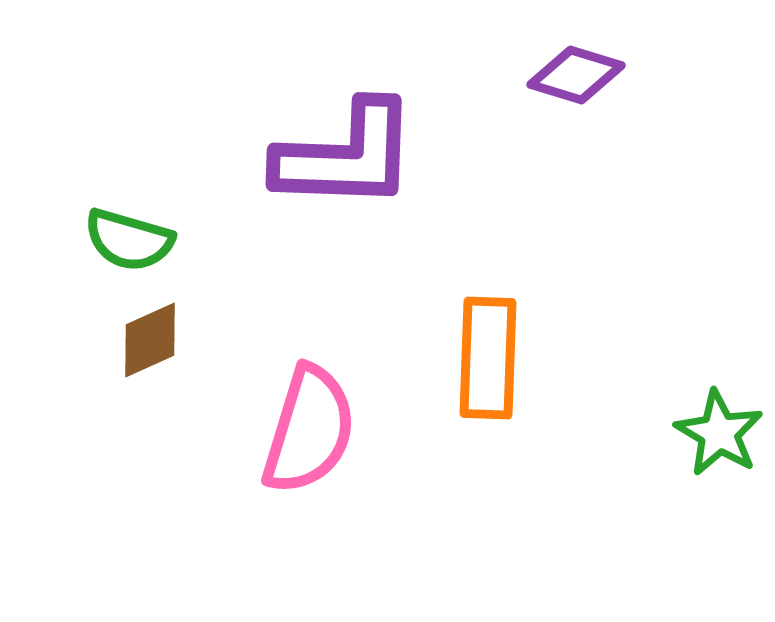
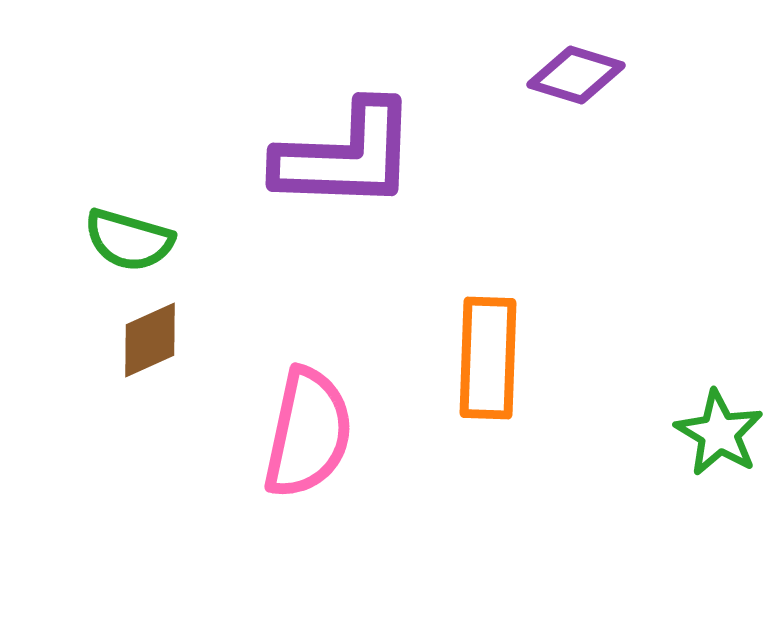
pink semicircle: moved 1 px left, 3 px down; rotated 5 degrees counterclockwise
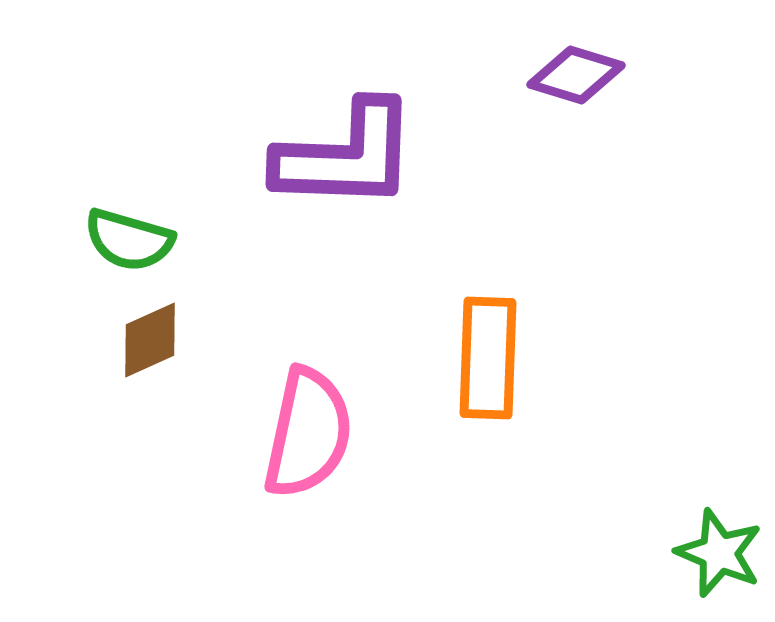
green star: moved 120 px down; rotated 8 degrees counterclockwise
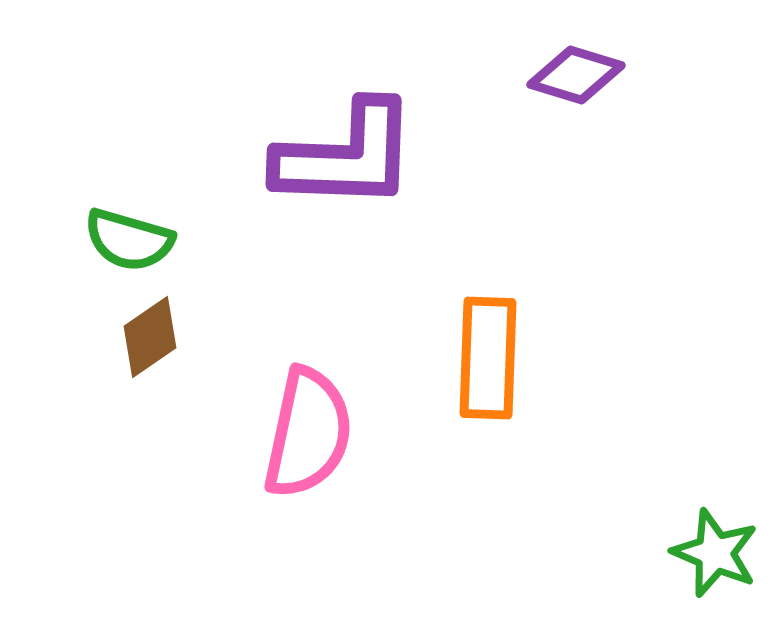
brown diamond: moved 3 px up; rotated 10 degrees counterclockwise
green star: moved 4 px left
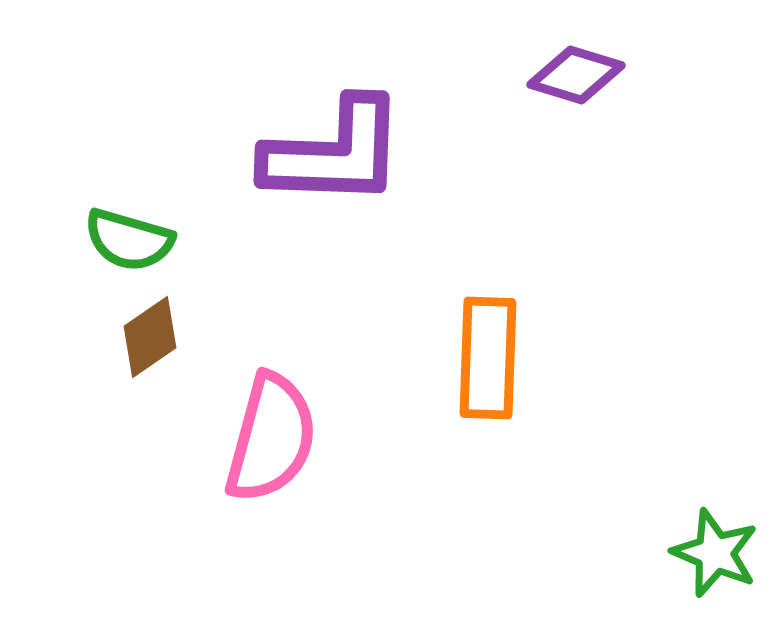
purple L-shape: moved 12 px left, 3 px up
pink semicircle: moved 37 px left, 5 px down; rotated 3 degrees clockwise
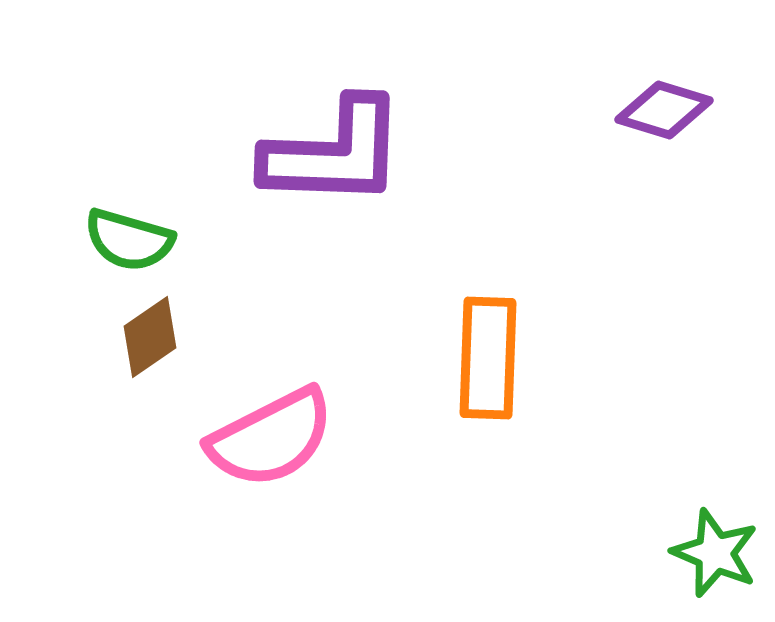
purple diamond: moved 88 px right, 35 px down
pink semicircle: rotated 48 degrees clockwise
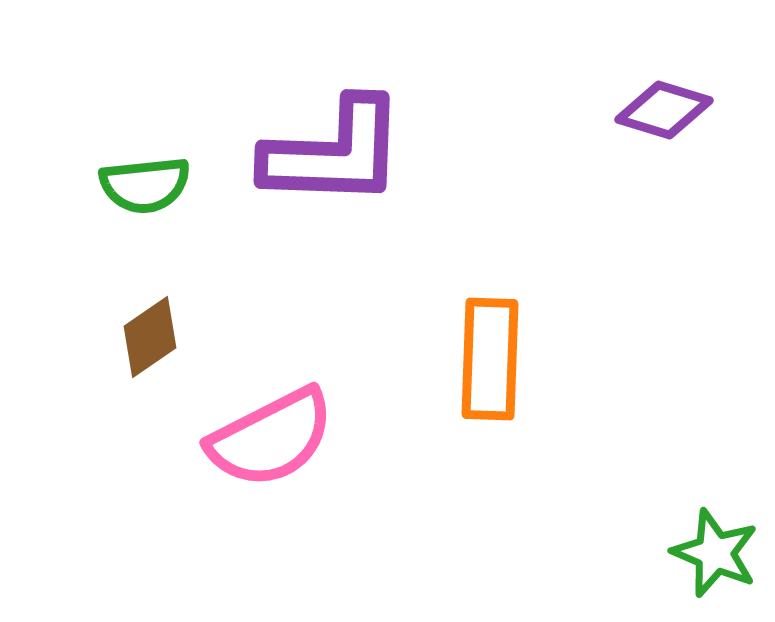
green semicircle: moved 16 px right, 55 px up; rotated 22 degrees counterclockwise
orange rectangle: moved 2 px right, 1 px down
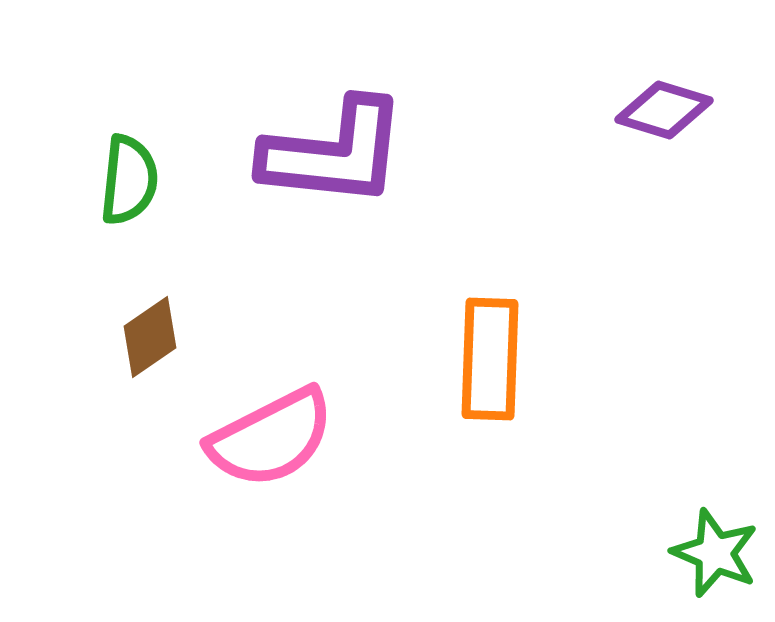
purple L-shape: rotated 4 degrees clockwise
green semicircle: moved 16 px left, 5 px up; rotated 78 degrees counterclockwise
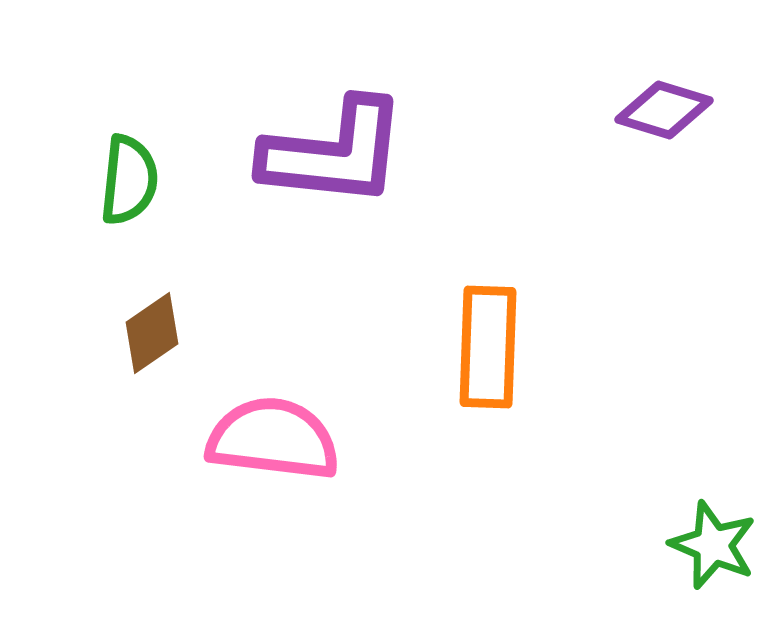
brown diamond: moved 2 px right, 4 px up
orange rectangle: moved 2 px left, 12 px up
pink semicircle: moved 2 px right, 1 px down; rotated 146 degrees counterclockwise
green star: moved 2 px left, 8 px up
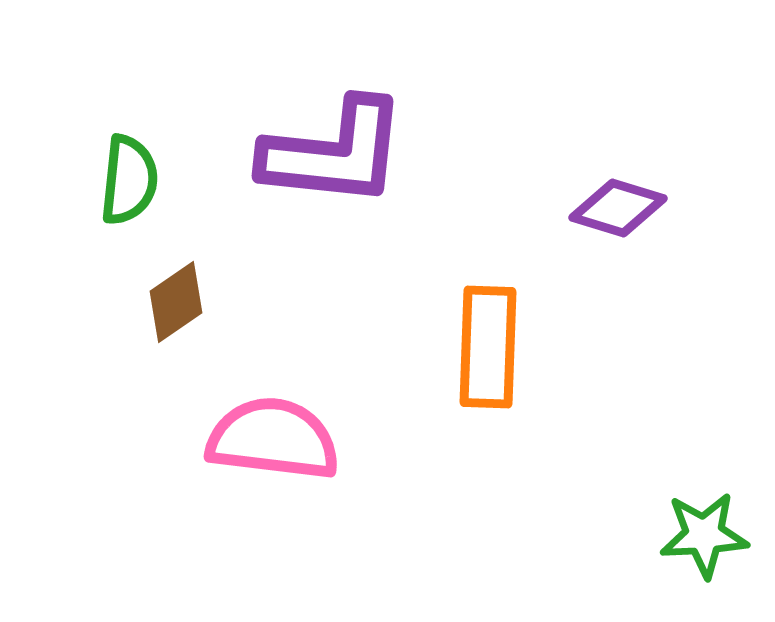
purple diamond: moved 46 px left, 98 px down
brown diamond: moved 24 px right, 31 px up
green star: moved 9 px left, 10 px up; rotated 26 degrees counterclockwise
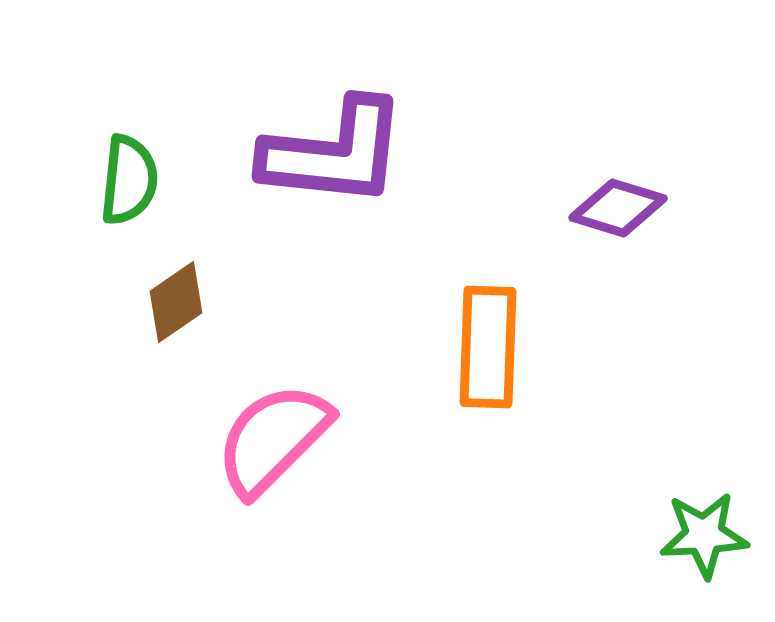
pink semicircle: rotated 52 degrees counterclockwise
